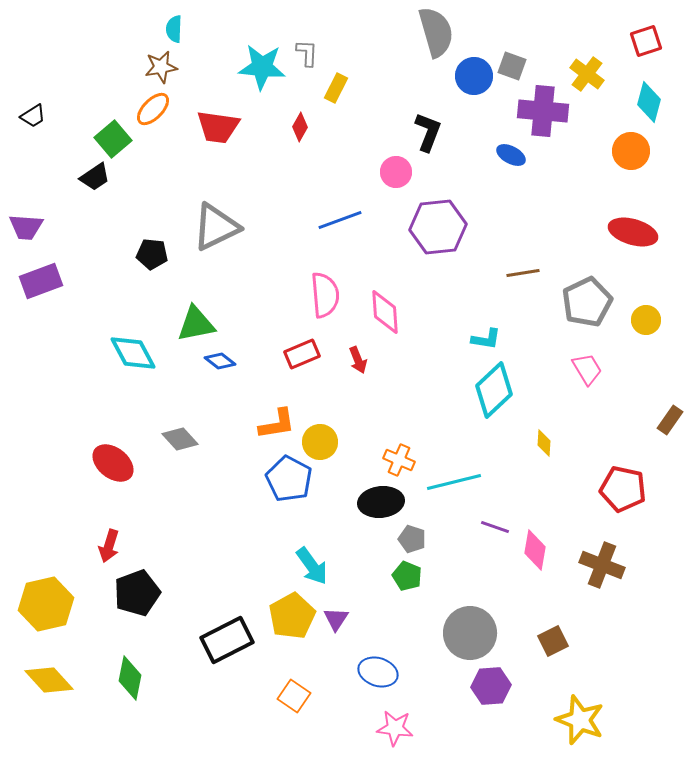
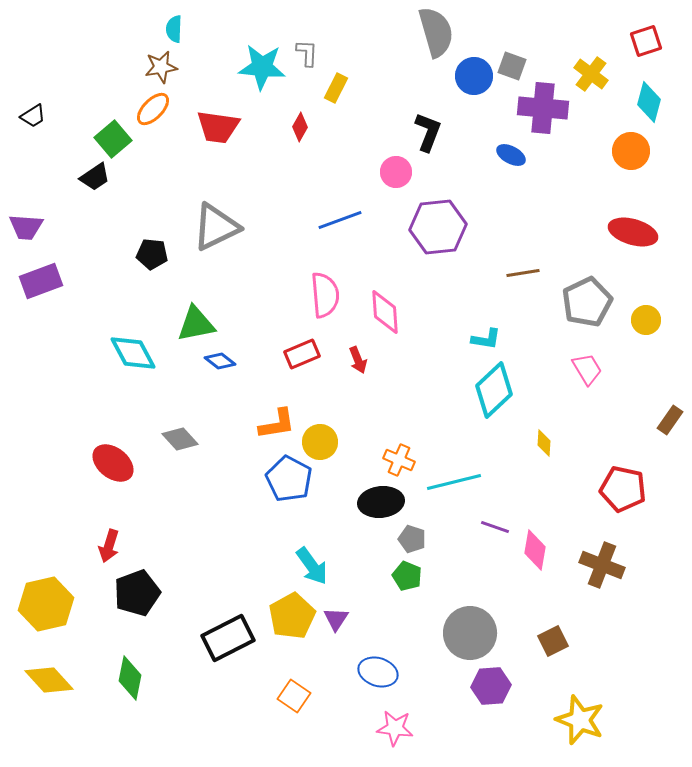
yellow cross at (587, 74): moved 4 px right
purple cross at (543, 111): moved 3 px up
black rectangle at (227, 640): moved 1 px right, 2 px up
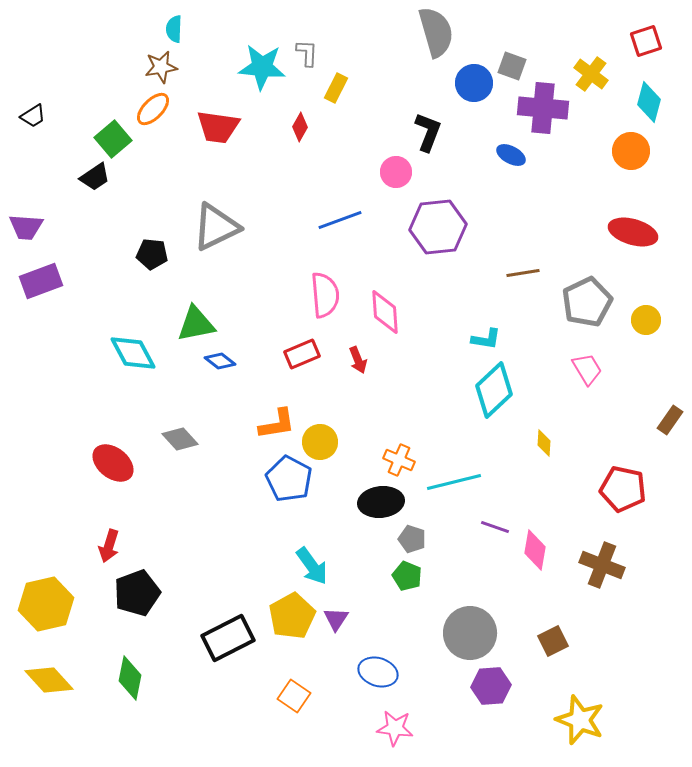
blue circle at (474, 76): moved 7 px down
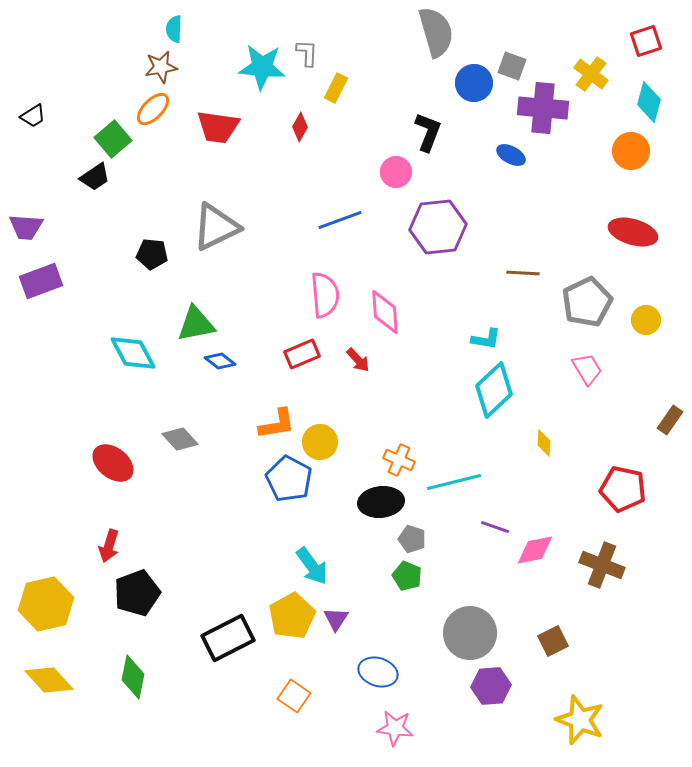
brown line at (523, 273): rotated 12 degrees clockwise
red arrow at (358, 360): rotated 20 degrees counterclockwise
pink diamond at (535, 550): rotated 69 degrees clockwise
green diamond at (130, 678): moved 3 px right, 1 px up
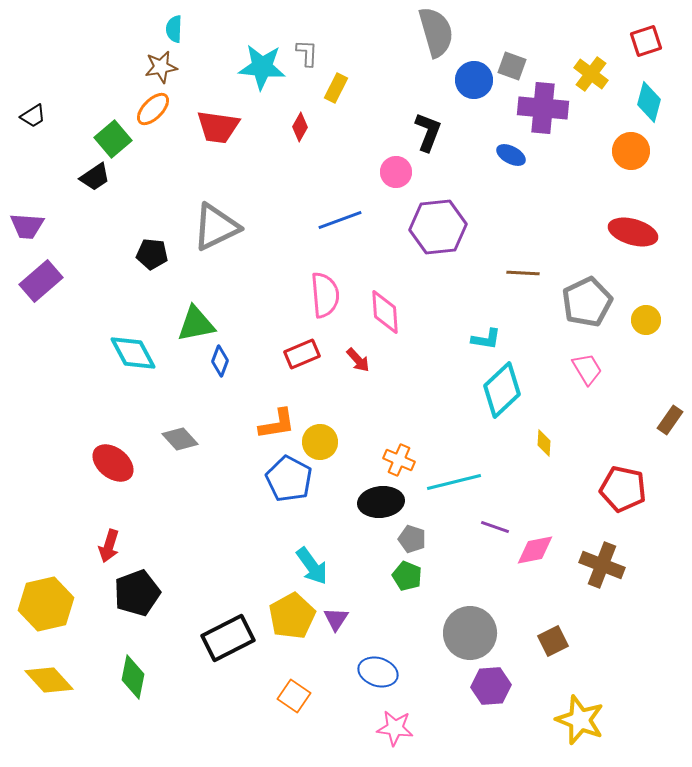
blue circle at (474, 83): moved 3 px up
purple trapezoid at (26, 227): moved 1 px right, 1 px up
purple rectangle at (41, 281): rotated 21 degrees counterclockwise
blue diamond at (220, 361): rotated 72 degrees clockwise
cyan diamond at (494, 390): moved 8 px right
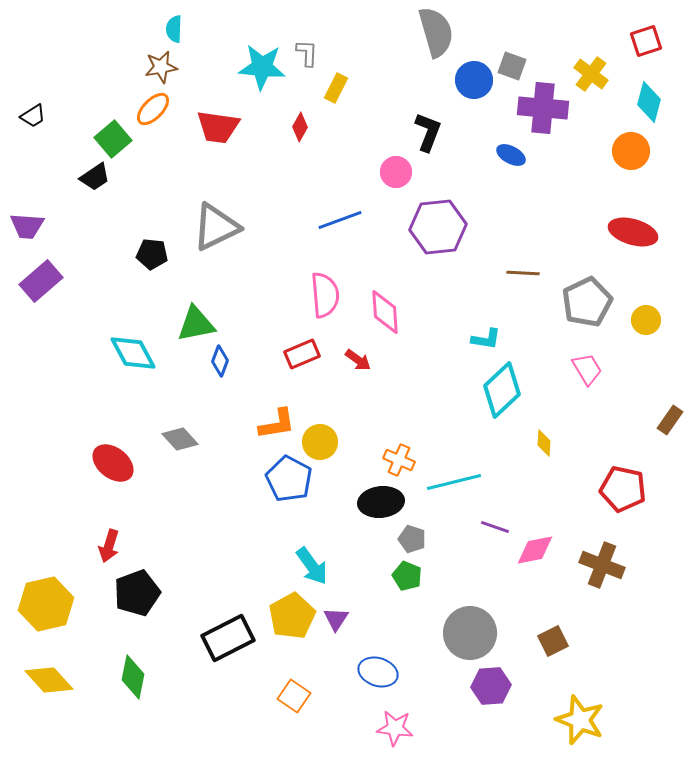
red arrow at (358, 360): rotated 12 degrees counterclockwise
